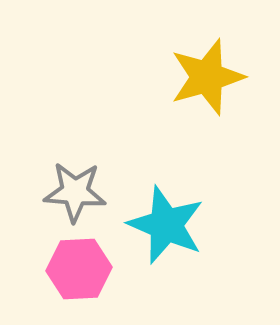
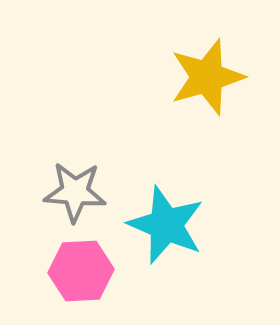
pink hexagon: moved 2 px right, 2 px down
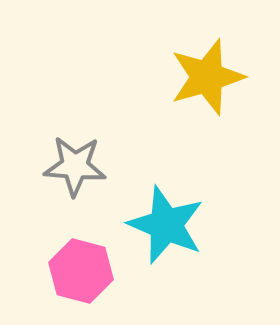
gray star: moved 26 px up
pink hexagon: rotated 18 degrees clockwise
